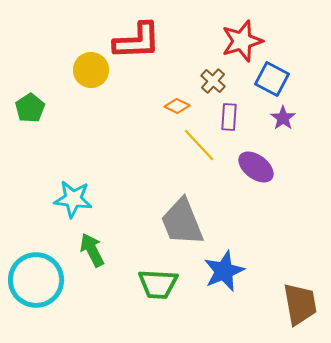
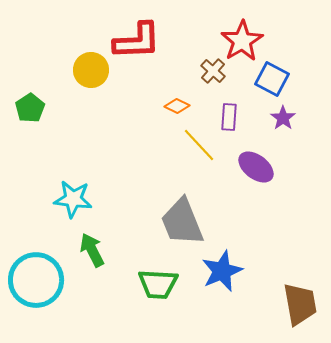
red star: rotated 15 degrees counterclockwise
brown cross: moved 10 px up
blue star: moved 2 px left
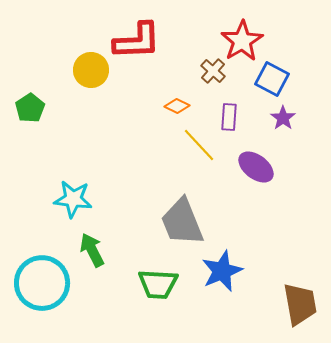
cyan circle: moved 6 px right, 3 px down
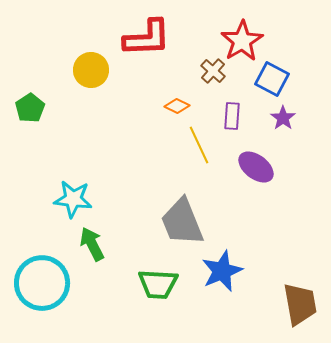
red L-shape: moved 10 px right, 3 px up
purple rectangle: moved 3 px right, 1 px up
yellow line: rotated 18 degrees clockwise
green arrow: moved 6 px up
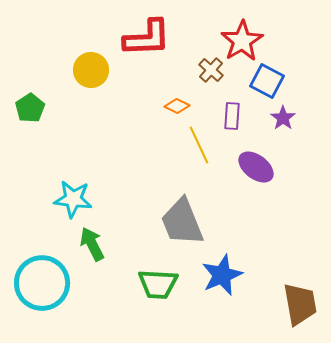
brown cross: moved 2 px left, 1 px up
blue square: moved 5 px left, 2 px down
blue star: moved 4 px down
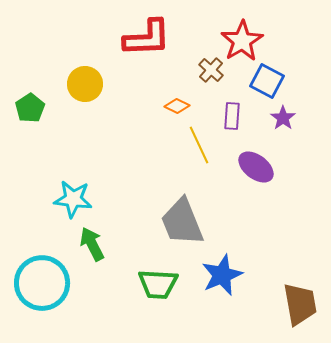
yellow circle: moved 6 px left, 14 px down
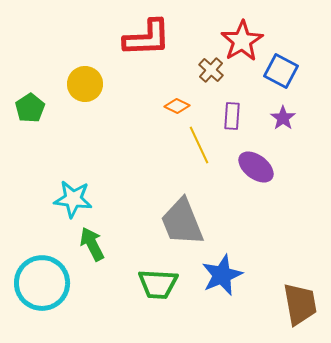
blue square: moved 14 px right, 10 px up
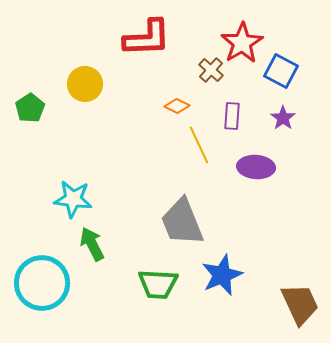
red star: moved 2 px down
purple ellipse: rotated 33 degrees counterclockwise
brown trapezoid: rotated 15 degrees counterclockwise
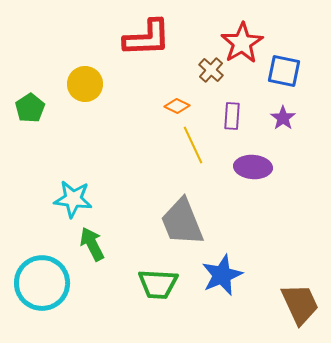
blue square: moved 3 px right; rotated 16 degrees counterclockwise
yellow line: moved 6 px left
purple ellipse: moved 3 px left
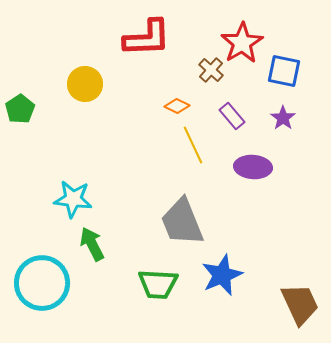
green pentagon: moved 10 px left, 1 px down
purple rectangle: rotated 44 degrees counterclockwise
